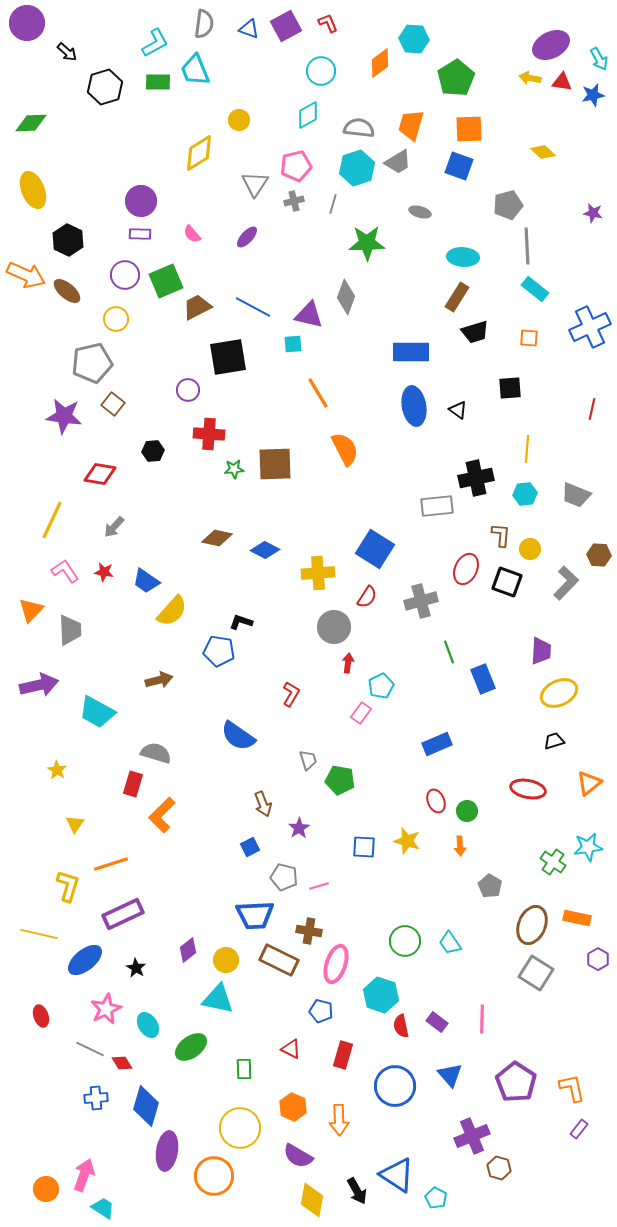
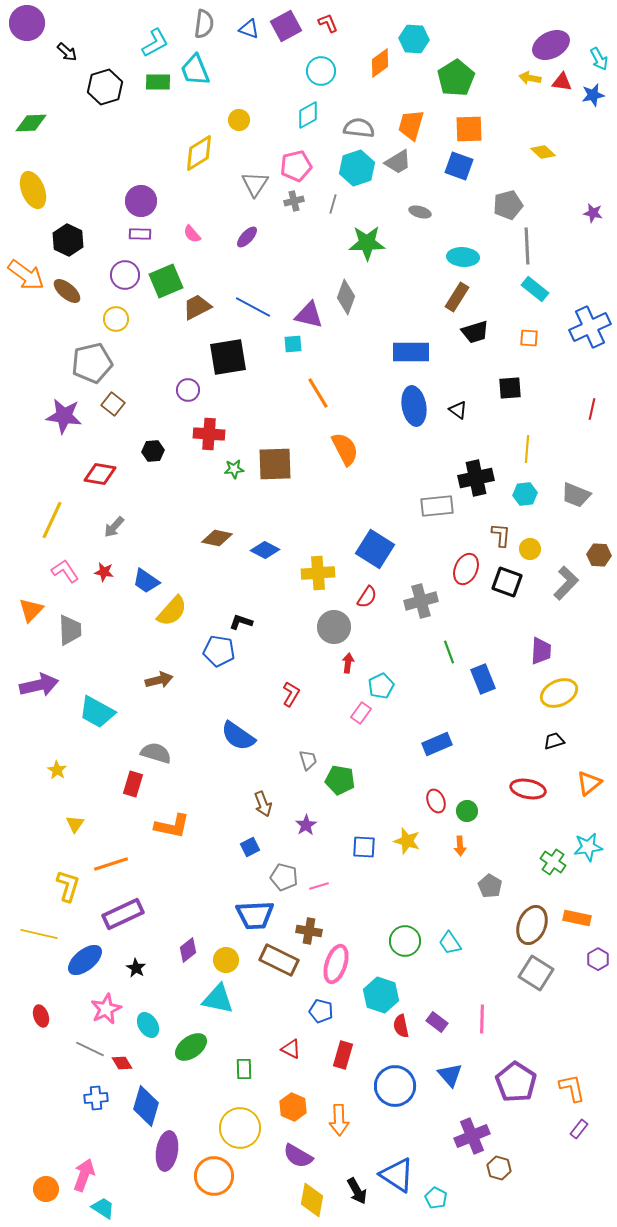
orange arrow at (26, 275): rotated 12 degrees clockwise
orange L-shape at (162, 815): moved 10 px right, 11 px down; rotated 123 degrees counterclockwise
purple star at (299, 828): moved 7 px right, 3 px up
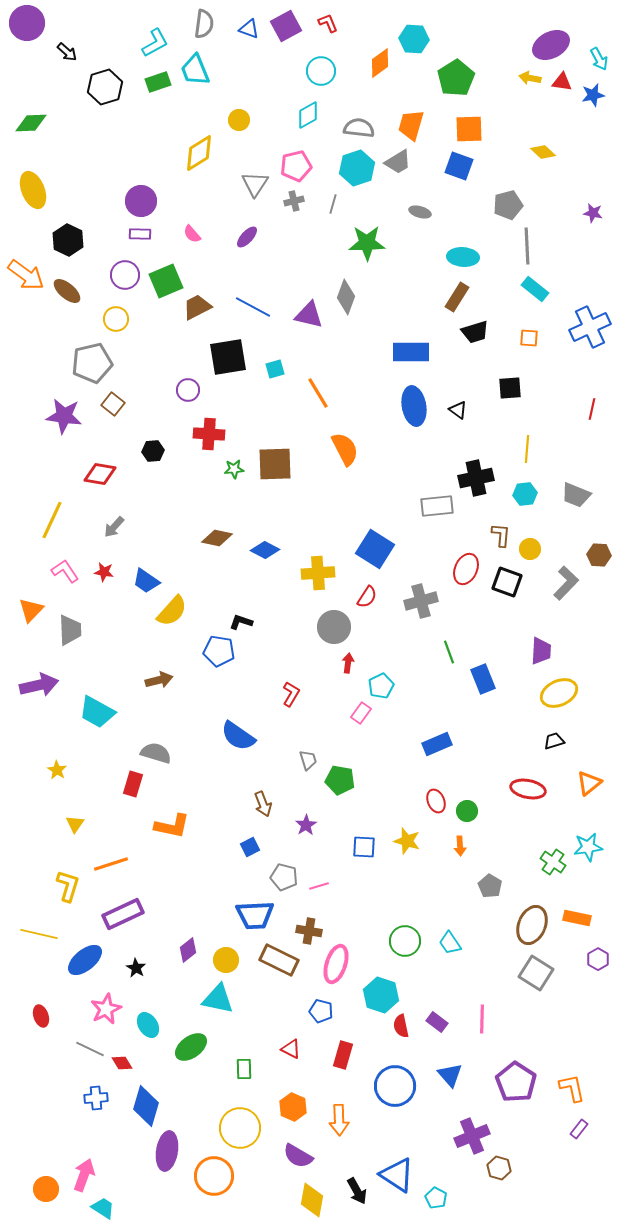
green rectangle at (158, 82): rotated 20 degrees counterclockwise
cyan square at (293, 344): moved 18 px left, 25 px down; rotated 12 degrees counterclockwise
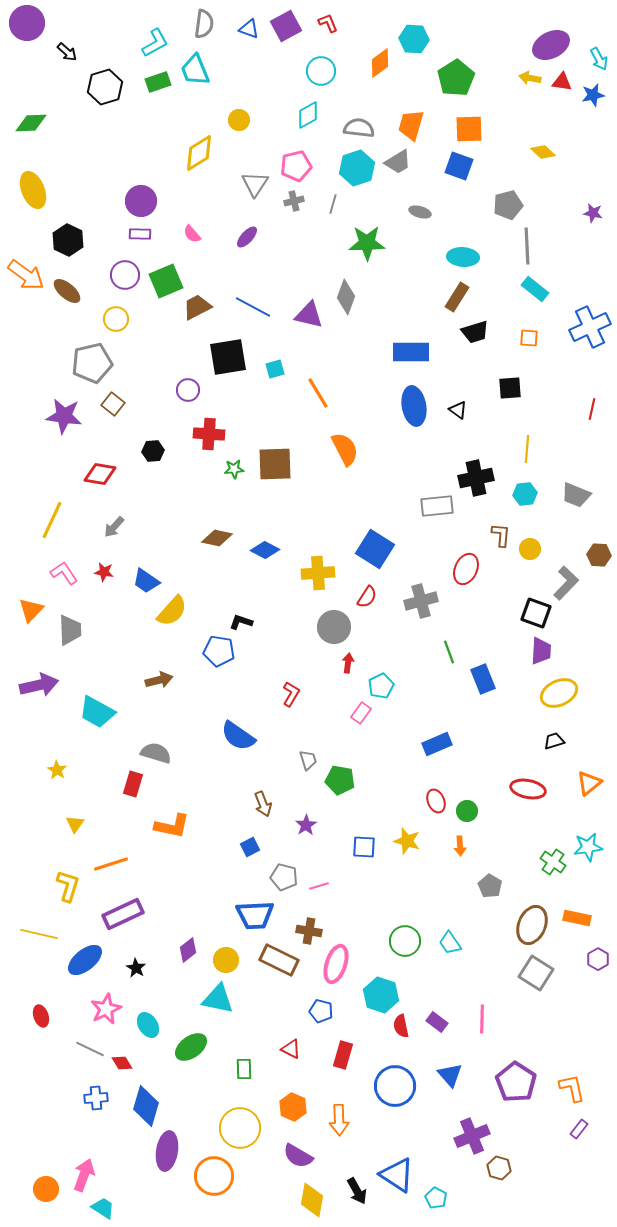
pink L-shape at (65, 571): moved 1 px left, 2 px down
black square at (507, 582): moved 29 px right, 31 px down
